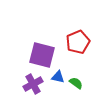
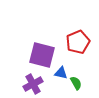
blue triangle: moved 3 px right, 4 px up
green semicircle: rotated 24 degrees clockwise
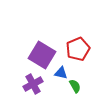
red pentagon: moved 7 px down
purple square: rotated 16 degrees clockwise
green semicircle: moved 1 px left, 3 px down
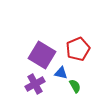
purple cross: moved 2 px right
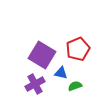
green semicircle: rotated 80 degrees counterclockwise
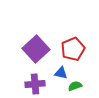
red pentagon: moved 5 px left
purple square: moved 6 px left, 6 px up; rotated 16 degrees clockwise
purple cross: rotated 24 degrees clockwise
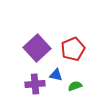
purple square: moved 1 px right, 1 px up
blue triangle: moved 5 px left, 2 px down
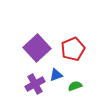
blue triangle: rotated 32 degrees counterclockwise
purple cross: rotated 24 degrees counterclockwise
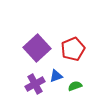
blue triangle: moved 1 px down
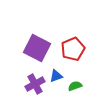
purple square: rotated 20 degrees counterclockwise
